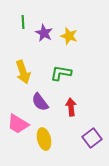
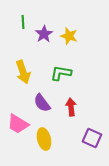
purple star: moved 1 px down; rotated 12 degrees clockwise
purple semicircle: moved 2 px right, 1 px down
purple square: rotated 30 degrees counterclockwise
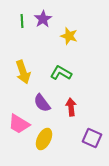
green line: moved 1 px left, 1 px up
purple star: moved 1 px left, 15 px up
green L-shape: rotated 20 degrees clockwise
pink trapezoid: moved 1 px right
yellow ellipse: rotated 40 degrees clockwise
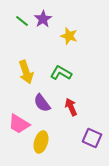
green line: rotated 48 degrees counterclockwise
yellow arrow: moved 3 px right
red arrow: rotated 18 degrees counterclockwise
yellow ellipse: moved 3 px left, 3 px down; rotated 10 degrees counterclockwise
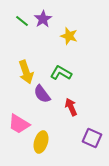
purple semicircle: moved 9 px up
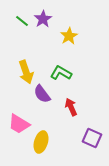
yellow star: rotated 24 degrees clockwise
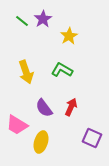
green L-shape: moved 1 px right, 3 px up
purple semicircle: moved 2 px right, 14 px down
red arrow: rotated 48 degrees clockwise
pink trapezoid: moved 2 px left, 1 px down
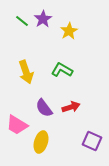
yellow star: moved 5 px up
red arrow: rotated 48 degrees clockwise
purple square: moved 3 px down
